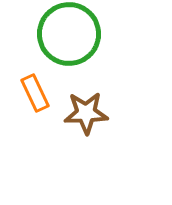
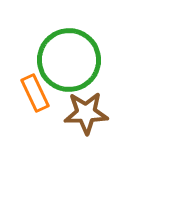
green circle: moved 26 px down
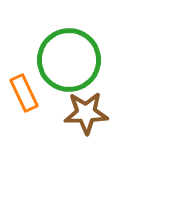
orange rectangle: moved 11 px left
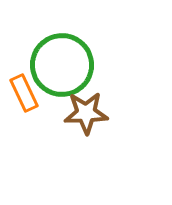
green circle: moved 7 px left, 5 px down
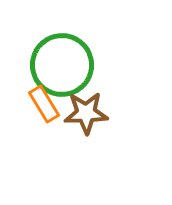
orange rectangle: moved 20 px right, 11 px down; rotated 6 degrees counterclockwise
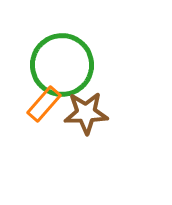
orange rectangle: rotated 72 degrees clockwise
